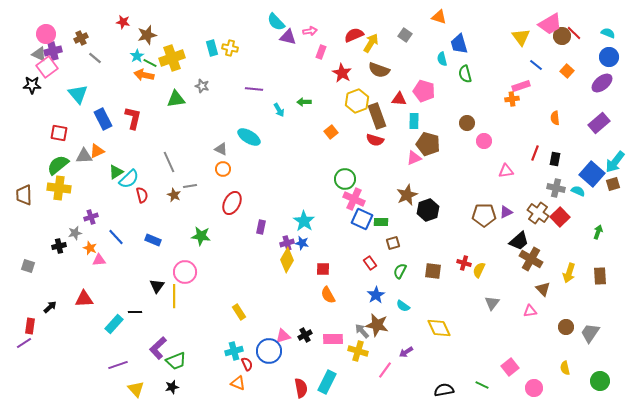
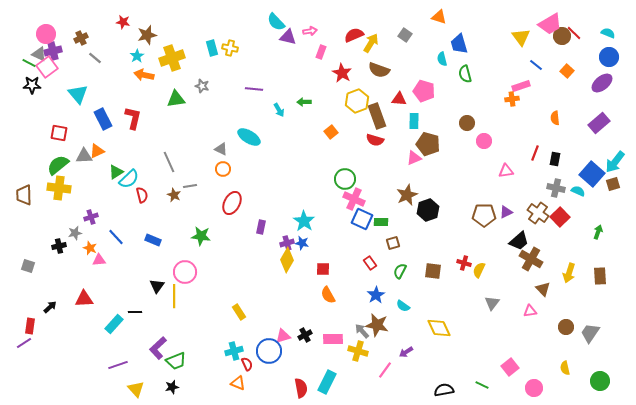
green line at (150, 63): moved 121 px left
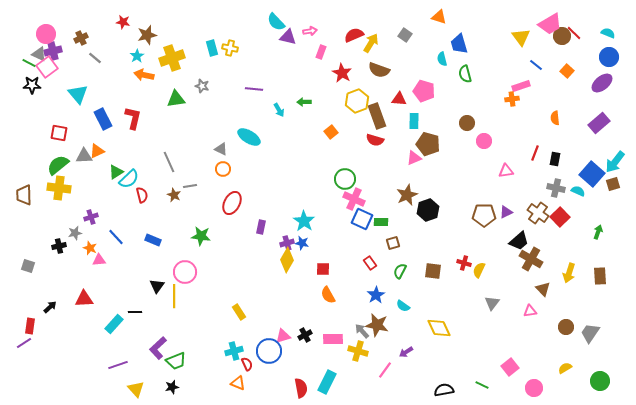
yellow semicircle at (565, 368): rotated 72 degrees clockwise
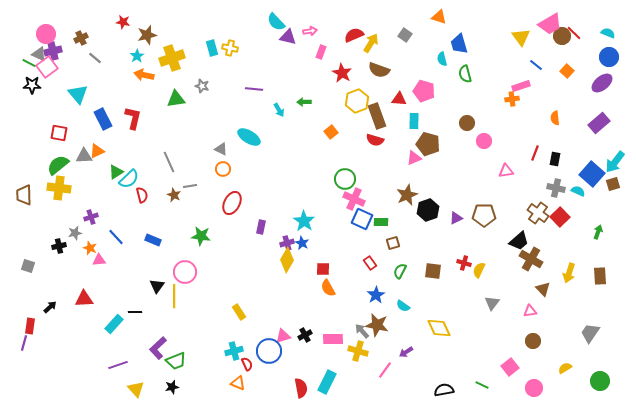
purple triangle at (506, 212): moved 50 px left, 6 px down
blue star at (302, 243): rotated 16 degrees clockwise
orange semicircle at (328, 295): moved 7 px up
brown circle at (566, 327): moved 33 px left, 14 px down
purple line at (24, 343): rotated 42 degrees counterclockwise
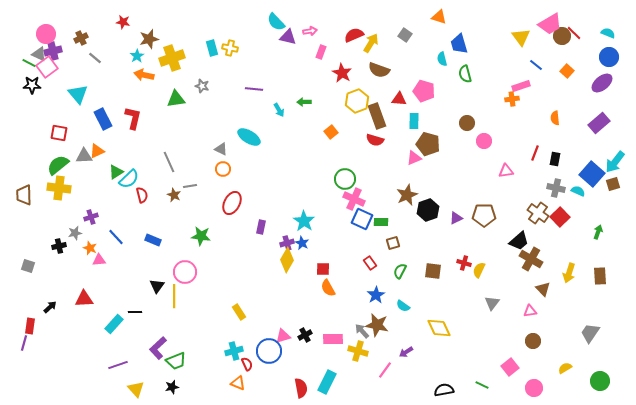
brown star at (147, 35): moved 2 px right, 4 px down
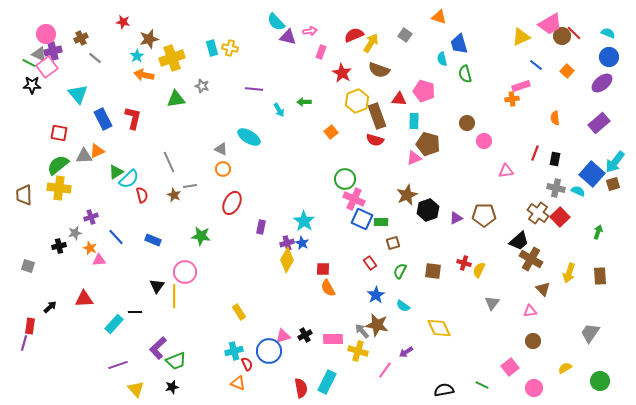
yellow triangle at (521, 37): rotated 42 degrees clockwise
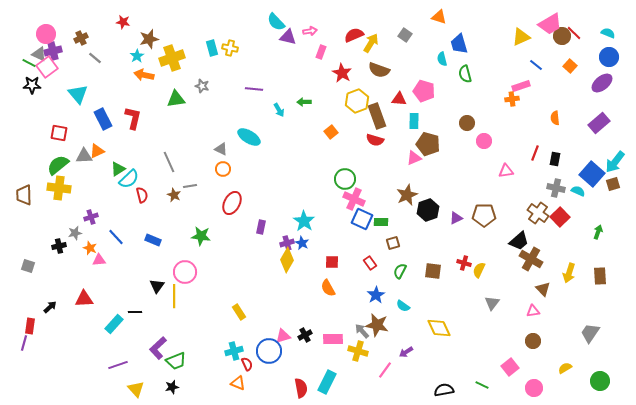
orange square at (567, 71): moved 3 px right, 5 px up
green triangle at (116, 172): moved 2 px right, 3 px up
red square at (323, 269): moved 9 px right, 7 px up
pink triangle at (530, 311): moved 3 px right
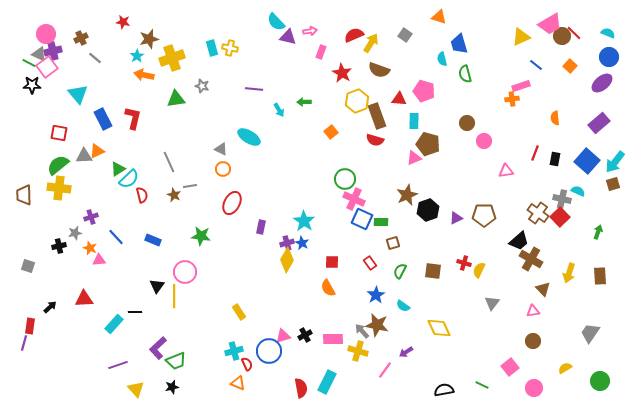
blue square at (592, 174): moved 5 px left, 13 px up
gray cross at (556, 188): moved 6 px right, 11 px down
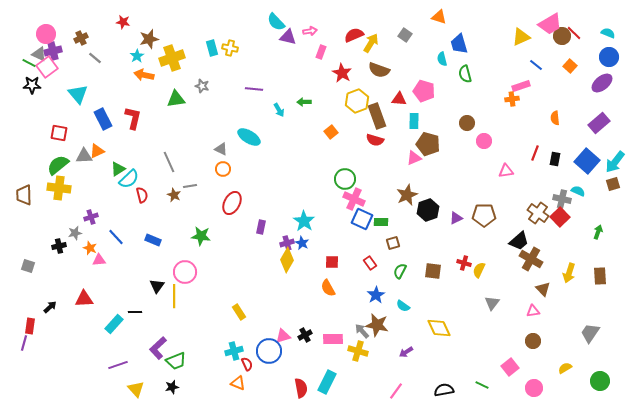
pink line at (385, 370): moved 11 px right, 21 px down
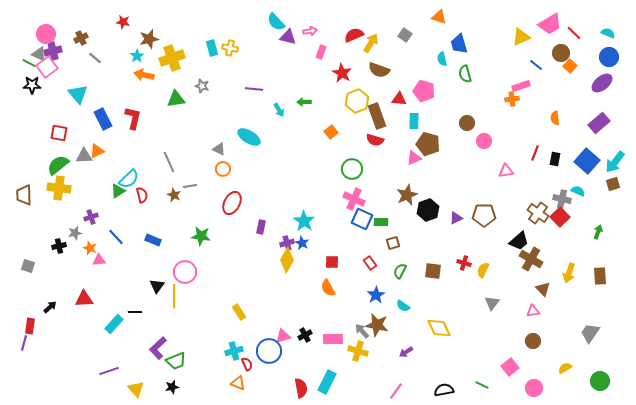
brown circle at (562, 36): moved 1 px left, 17 px down
gray triangle at (221, 149): moved 2 px left
green triangle at (118, 169): moved 22 px down
green circle at (345, 179): moved 7 px right, 10 px up
yellow semicircle at (479, 270): moved 4 px right
purple line at (118, 365): moved 9 px left, 6 px down
